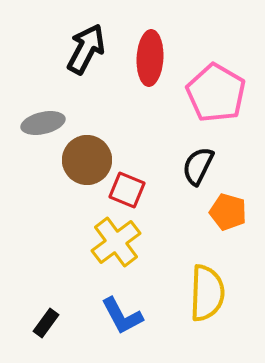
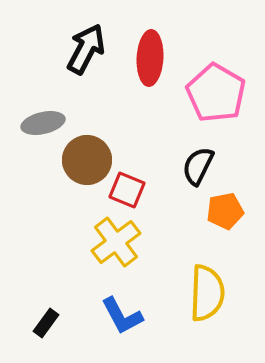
orange pentagon: moved 3 px left, 1 px up; rotated 27 degrees counterclockwise
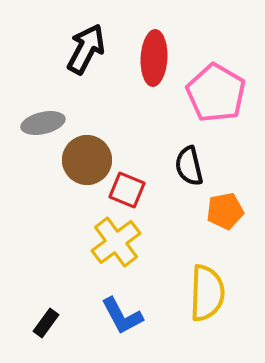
red ellipse: moved 4 px right
black semicircle: moved 9 px left; rotated 39 degrees counterclockwise
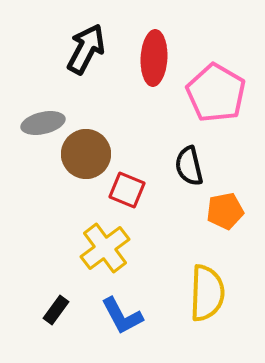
brown circle: moved 1 px left, 6 px up
yellow cross: moved 11 px left, 6 px down
black rectangle: moved 10 px right, 13 px up
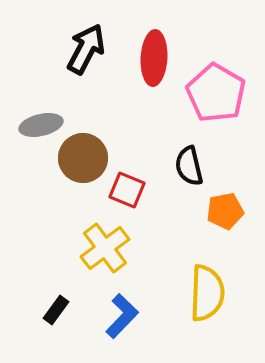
gray ellipse: moved 2 px left, 2 px down
brown circle: moved 3 px left, 4 px down
blue L-shape: rotated 108 degrees counterclockwise
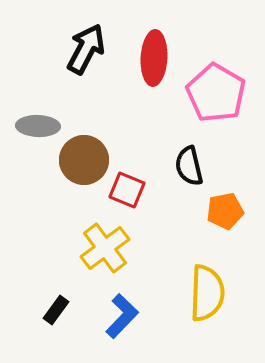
gray ellipse: moved 3 px left, 1 px down; rotated 15 degrees clockwise
brown circle: moved 1 px right, 2 px down
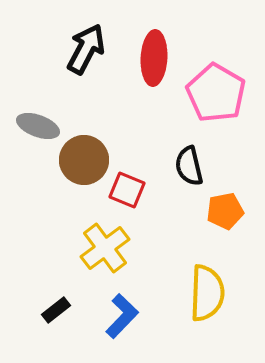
gray ellipse: rotated 18 degrees clockwise
black rectangle: rotated 16 degrees clockwise
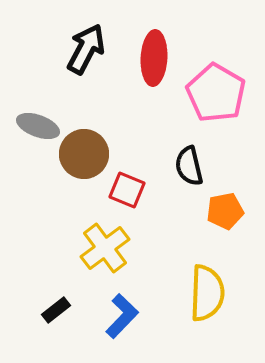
brown circle: moved 6 px up
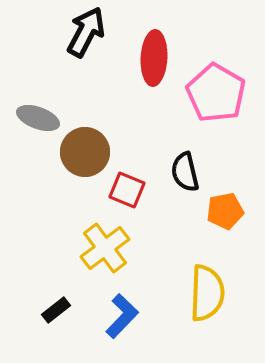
black arrow: moved 17 px up
gray ellipse: moved 8 px up
brown circle: moved 1 px right, 2 px up
black semicircle: moved 4 px left, 6 px down
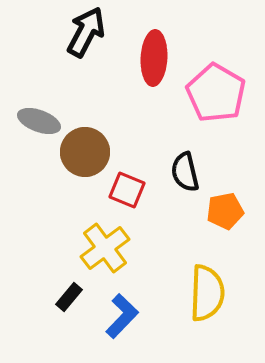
gray ellipse: moved 1 px right, 3 px down
black rectangle: moved 13 px right, 13 px up; rotated 12 degrees counterclockwise
